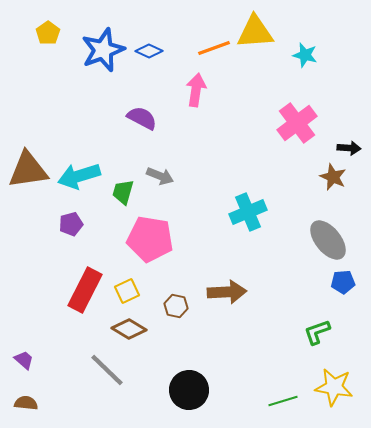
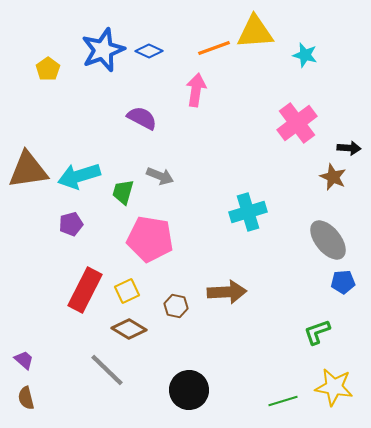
yellow pentagon: moved 36 px down
cyan cross: rotated 6 degrees clockwise
brown semicircle: moved 5 px up; rotated 110 degrees counterclockwise
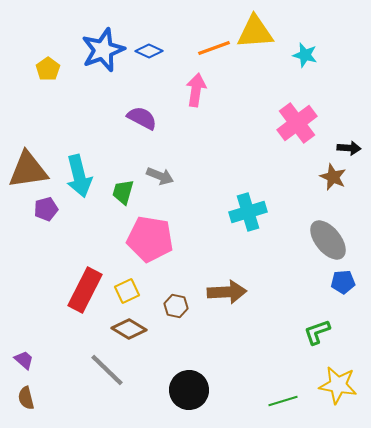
cyan arrow: rotated 87 degrees counterclockwise
purple pentagon: moved 25 px left, 15 px up
yellow star: moved 4 px right, 2 px up
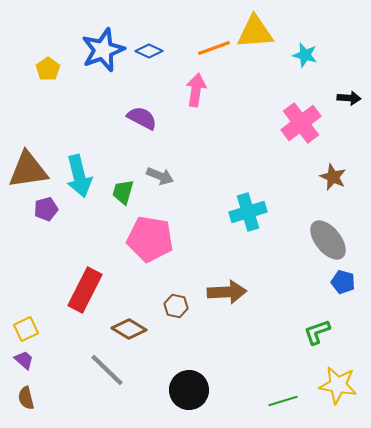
pink cross: moved 4 px right
black arrow: moved 50 px up
blue pentagon: rotated 20 degrees clockwise
yellow square: moved 101 px left, 38 px down
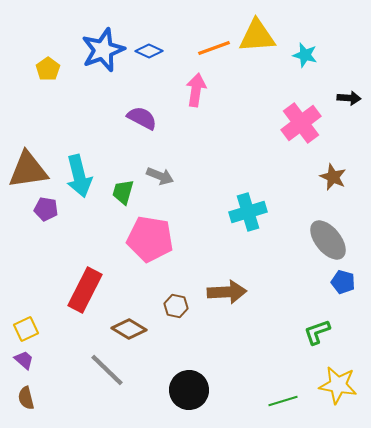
yellow triangle: moved 2 px right, 4 px down
purple pentagon: rotated 25 degrees clockwise
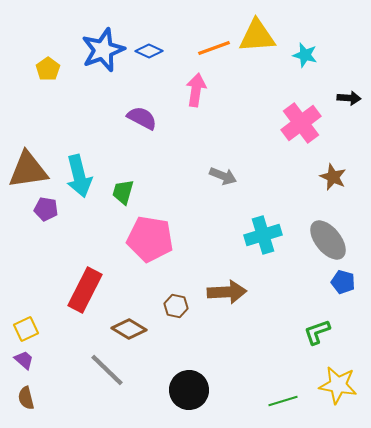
gray arrow: moved 63 px right
cyan cross: moved 15 px right, 23 px down
